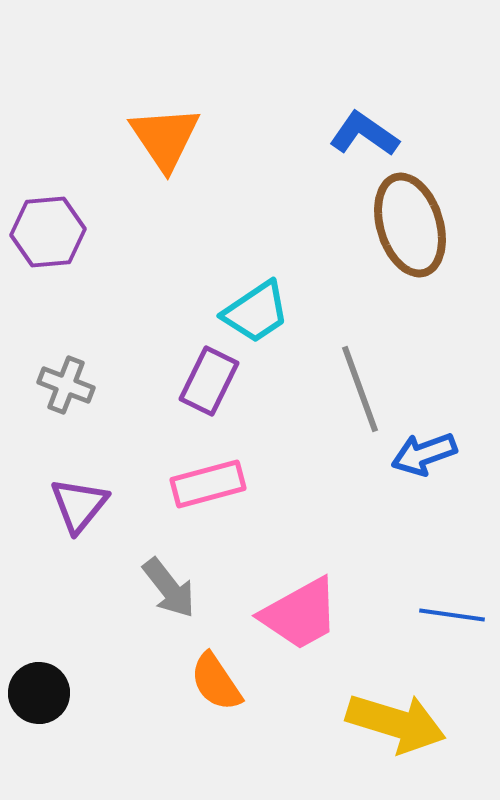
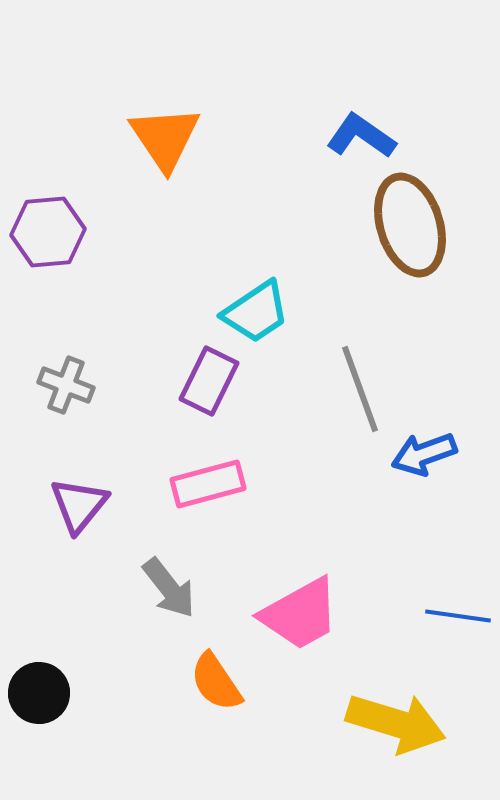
blue L-shape: moved 3 px left, 2 px down
blue line: moved 6 px right, 1 px down
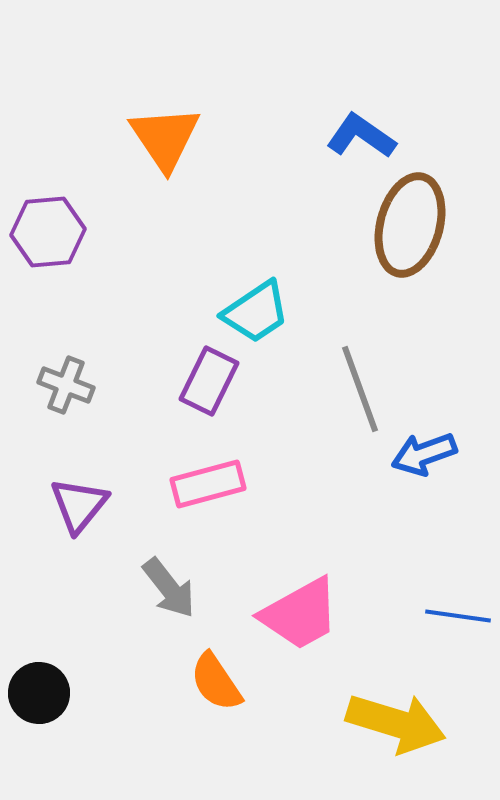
brown ellipse: rotated 32 degrees clockwise
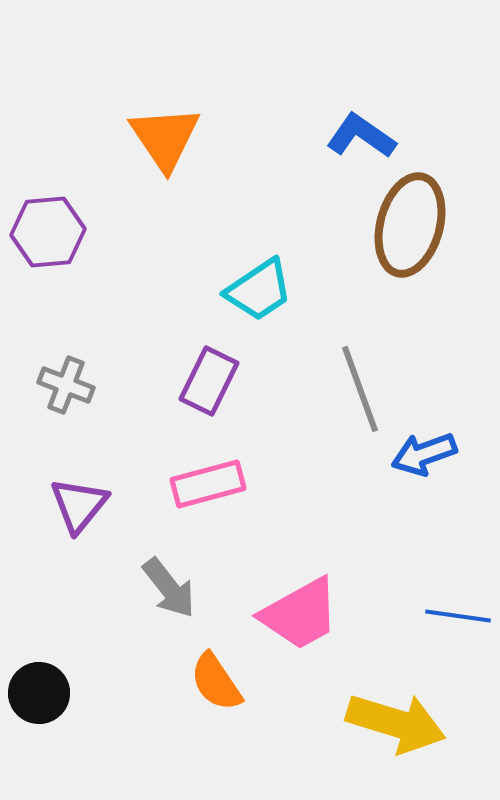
cyan trapezoid: moved 3 px right, 22 px up
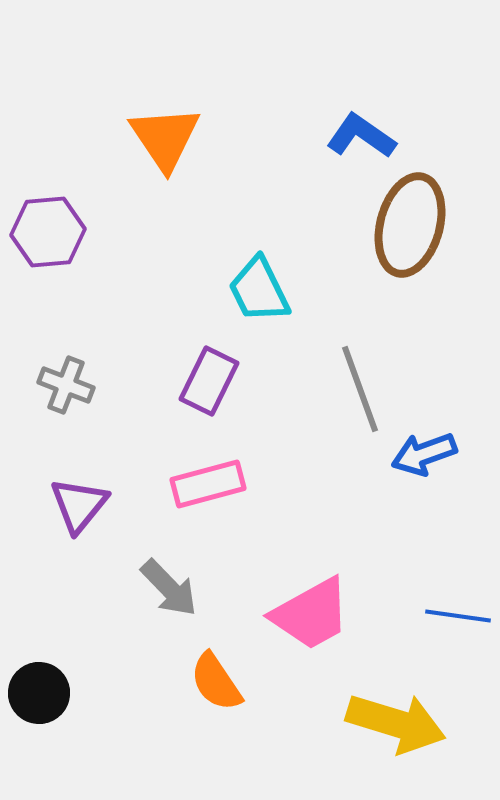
cyan trapezoid: rotated 98 degrees clockwise
gray arrow: rotated 6 degrees counterclockwise
pink trapezoid: moved 11 px right
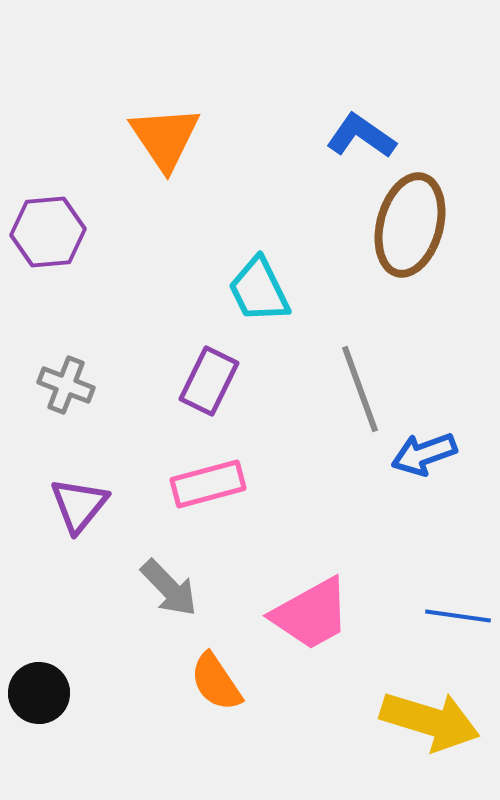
yellow arrow: moved 34 px right, 2 px up
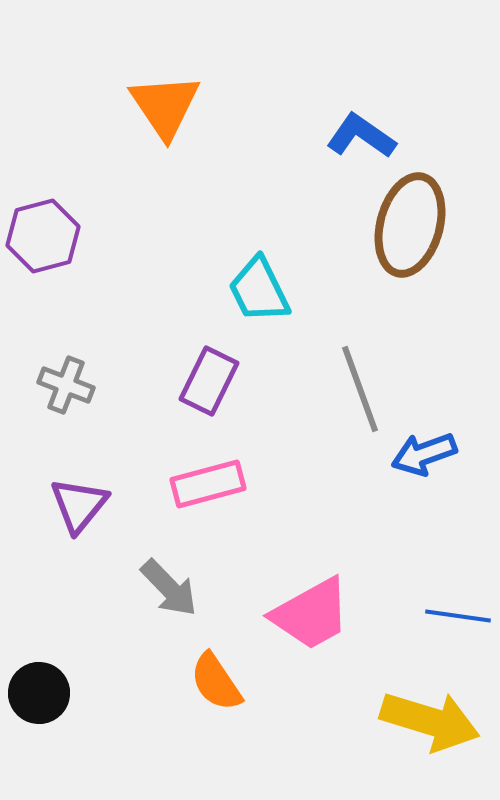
orange triangle: moved 32 px up
purple hexagon: moved 5 px left, 4 px down; rotated 10 degrees counterclockwise
